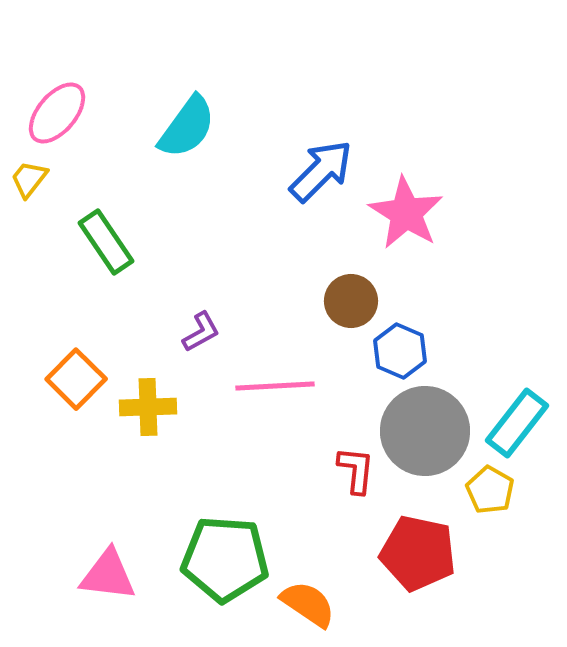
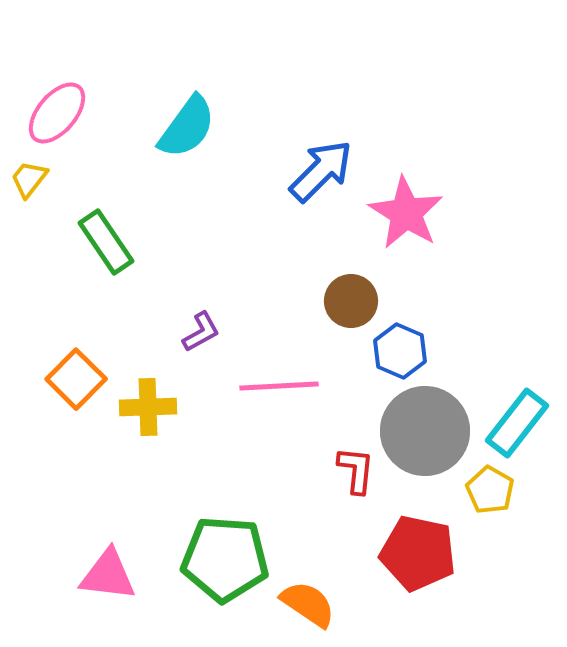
pink line: moved 4 px right
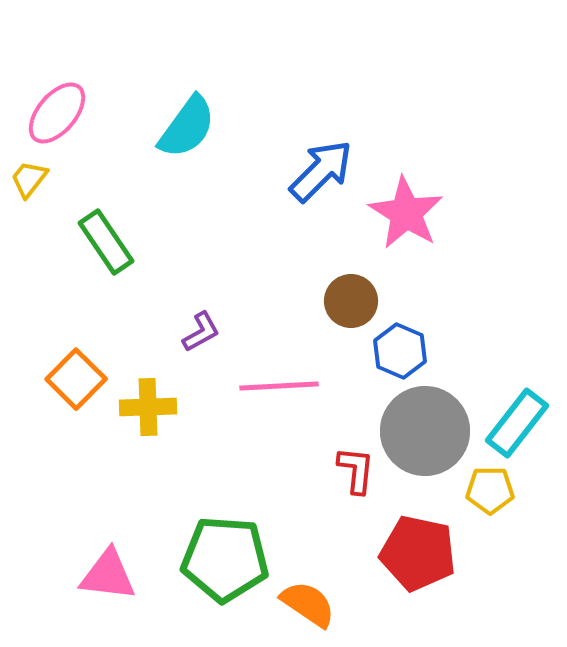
yellow pentagon: rotated 30 degrees counterclockwise
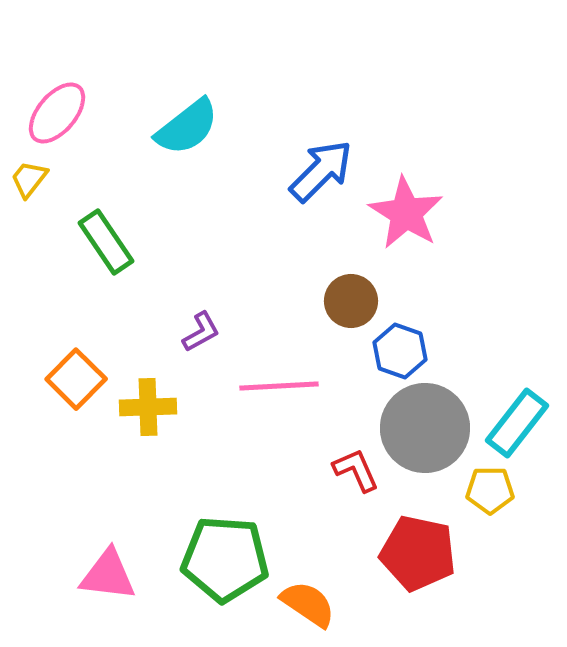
cyan semicircle: rotated 16 degrees clockwise
blue hexagon: rotated 4 degrees counterclockwise
gray circle: moved 3 px up
red L-shape: rotated 30 degrees counterclockwise
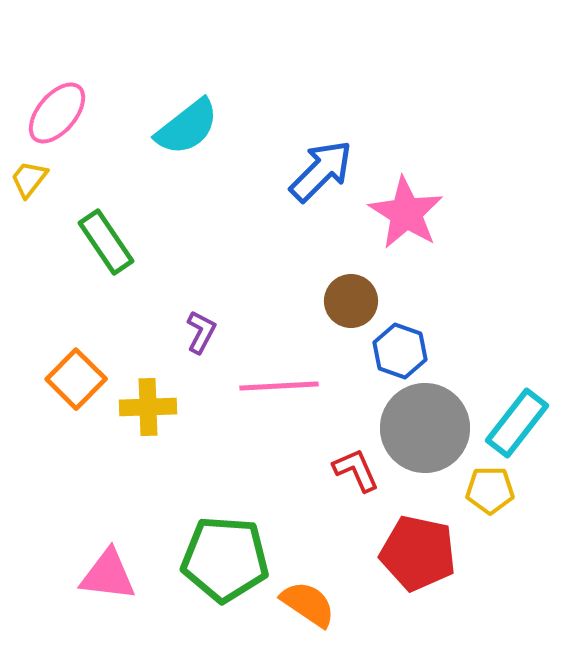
purple L-shape: rotated 33 degrees counterclockwise
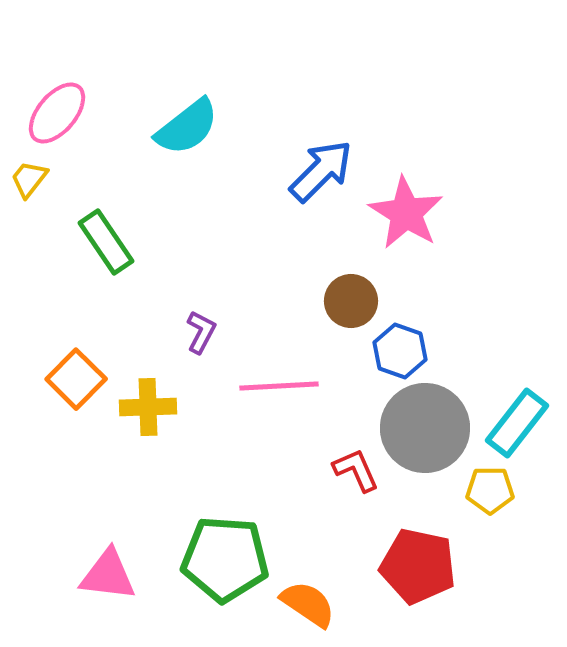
red pentagon: moved 13 px down
